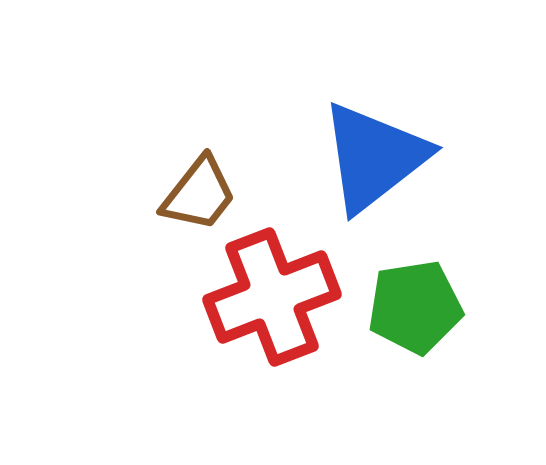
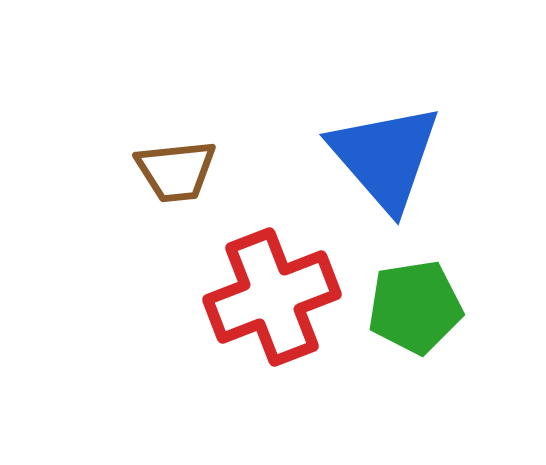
blue triangle: moved 11 px right; rotated 33 degrees counterclockwise
brown trapezoid: moved 23 px left, 23 px up; rotated 46 degrees clockwise
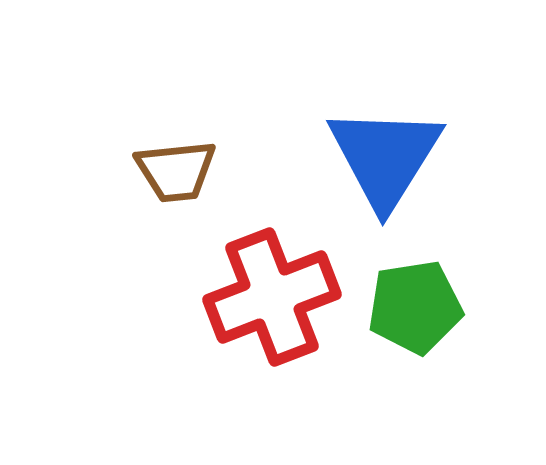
blue triangle: rotated 13 degrees clockwise
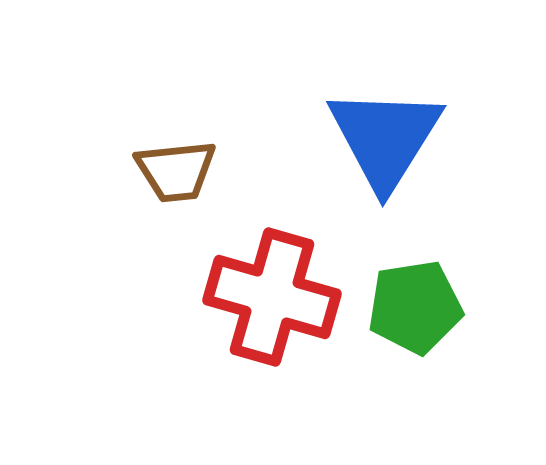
blue triangle: moved 19 px up
red cross: rotated 37 degrees clockwise
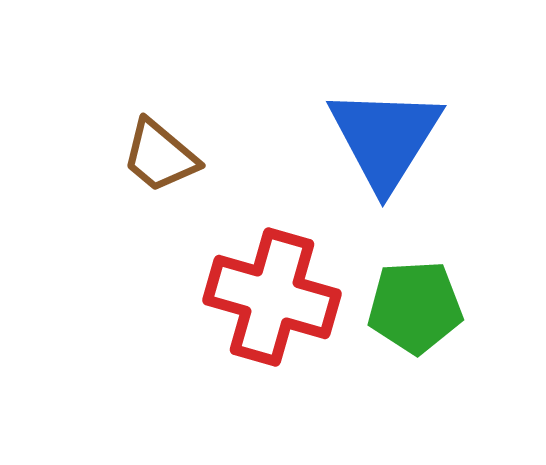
brown trapezoid: moved 16 px left, 15 px up; rotated 46 degrees clockwise
green pentagon: rotated 6 degrees clockwise
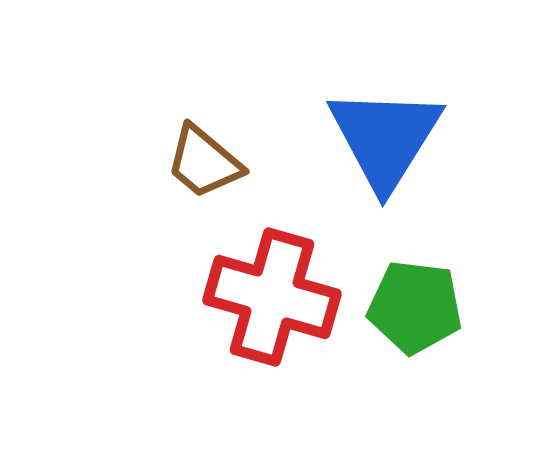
brown trapezoid: moved 44 px right, 6 px down
green pentagon: rotated 10 degrees clockwise
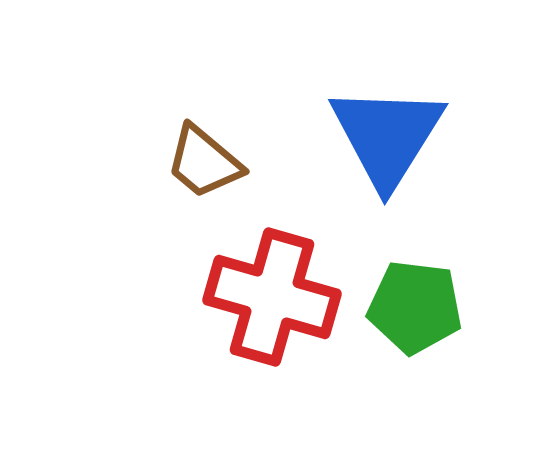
blue triangle: moved 2 px right, 2 px up
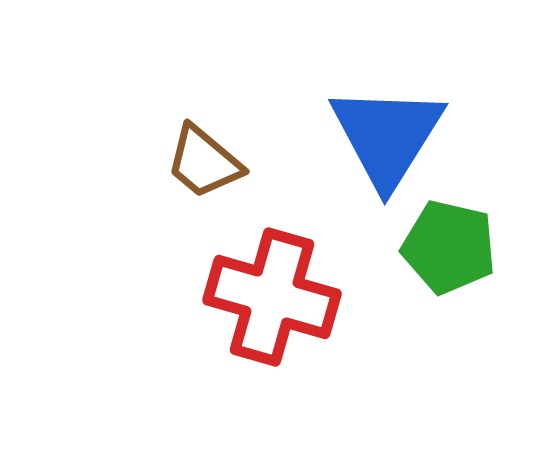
green pentagon: moved 34 px right, 60 px up; rotated 6 degrees clockwise
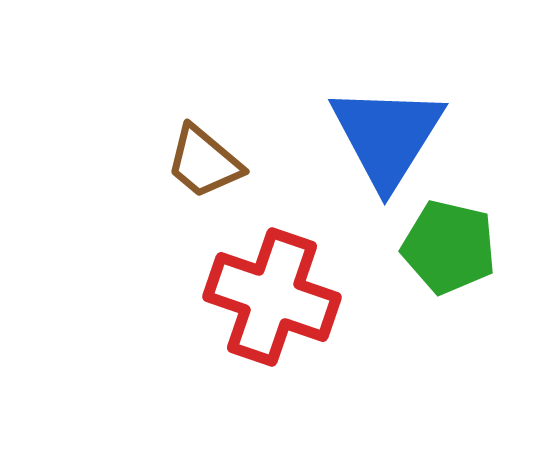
red cross: rotated 3 degrees clockwise
